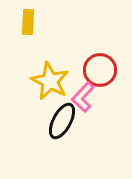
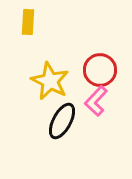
pink L-shape: moved 13 px right, 4 px down
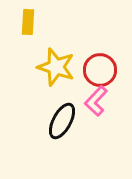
yellow star: moved 6 px right, 14 px up; rotated 9 degrees counterclockwise
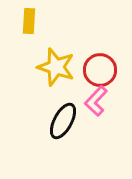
yellow rectangle: moved 1 px right, 1 px up
black ellipse: moved 1 px right
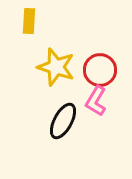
pink L-shape: rotated 12 degrees counterclockwise
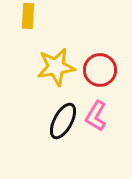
yellow rectangle: moved 1 px left, 5 px up
yellow star: rotated 27 degrees counterclockwise
pink L-shape: moved 15 px down
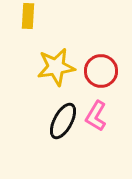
red circle: moved 1 px right, 1 px down
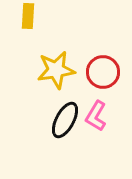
yellow star: moved 3 px down
red circle: moved 2 px right, 1 px down
black ellipse: moved 2 px right, 1 px up
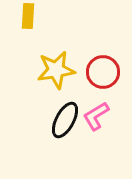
pink L-shape: rotated 28 degrees clockwise
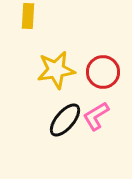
black ellipse: rotated 12 degrees clockwise
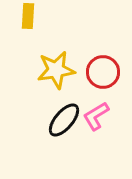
black ellipse: moved 1 px left
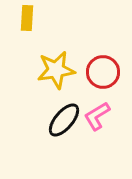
yellow rectangle: moved 1 px left, 2 px down
pink L-shape: moved 1 px right
